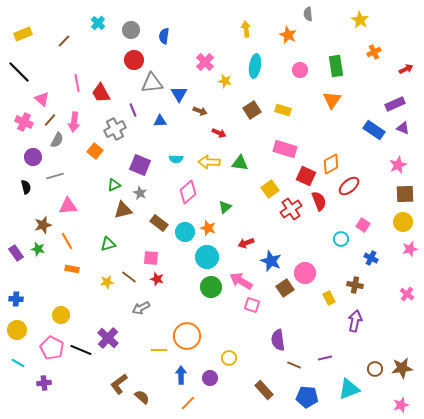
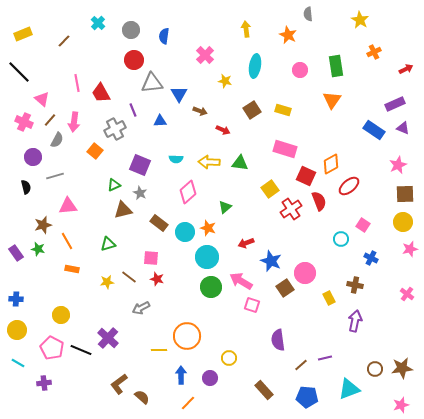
pink cross at (205, 62): moved 7 px up
red arrow at (219, 133): moved 4 px right, 3 px up
brown line at (294, 365): moved 7 px right; rotated 64 degrees counterclockwise
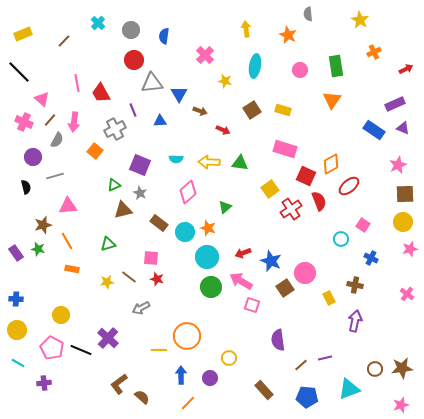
red arrow at (246, 243): moved 3 px left, 10 px down
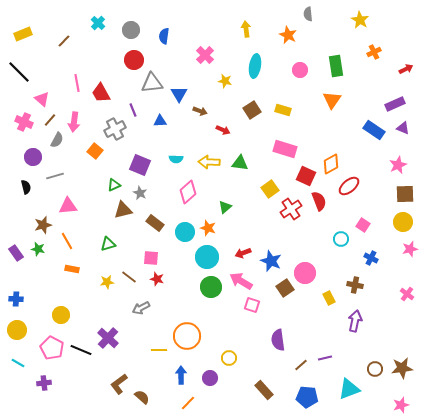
brown rectangle at (159, 223): moved 4 px left
